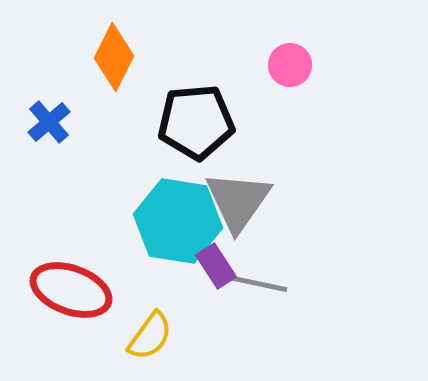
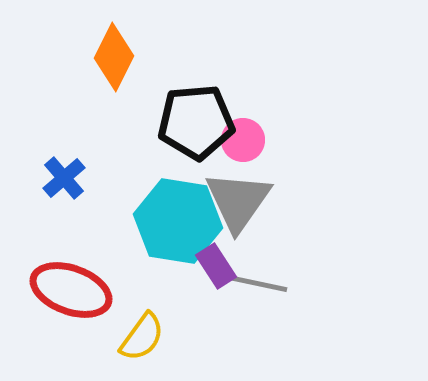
pink circle: moved 47 px left, 75 px down
blue cross: moved 15 px right, 56 px down
yellow semicircle: moved 8 px left, 1 px down
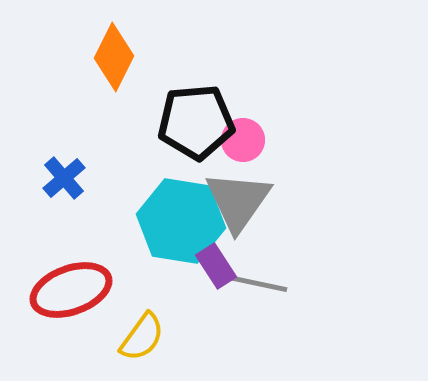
cyan hexagon: moved 3 px right
red ellipse: rotated 40 degrees counterclockwise
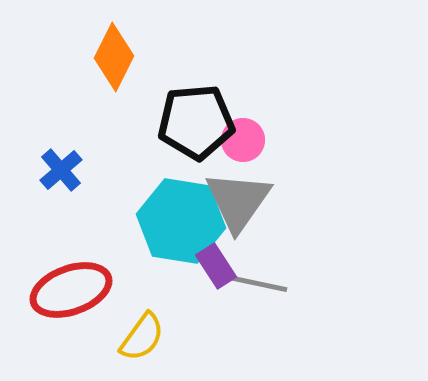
blue cross: moved 3 px left, 8 px up
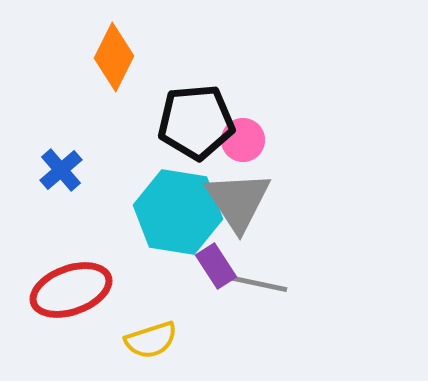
gray triangle: rotated 8 degrees counterclockwise
cyan hexagon: moved 3 px left, 9 px up
yellow semicircle: moved 9 px right, 3 px down; rotated 36 degrees clockwise
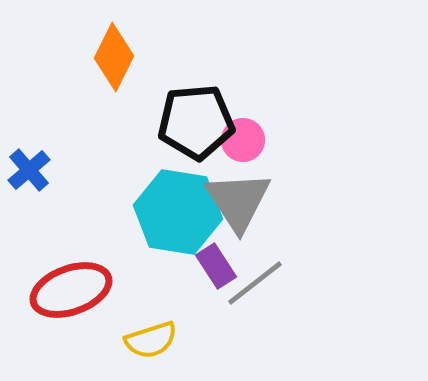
blue cross: moved 32 px left
gray line: rotated 50 degrees counterclockwise
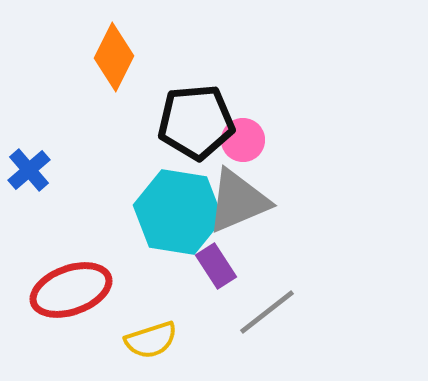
gray triangle: rotated 40 degrees clockwise
gray line: moved 12 px right, 29 px down
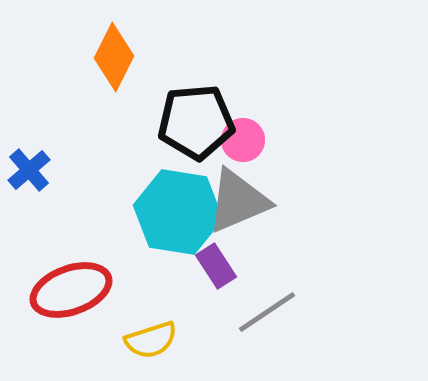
gray line: rotated 4 degrees clockwise
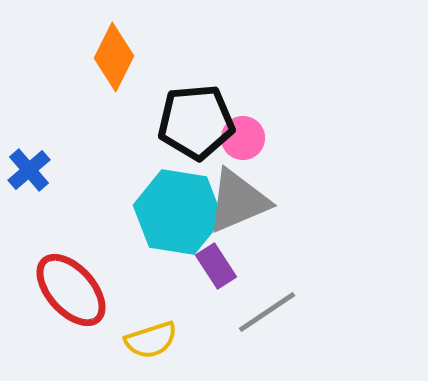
pink circle: moved 2 px up
red ellipse: rotated 68 degrees clockwise
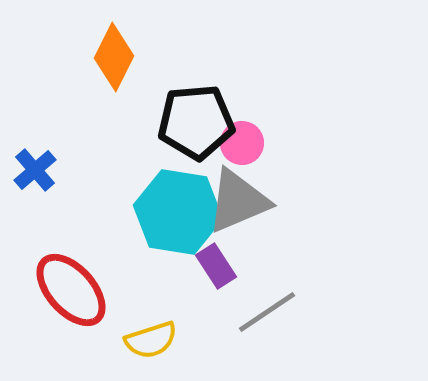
pink circle: moved 1 px left, 5 px down
blue cross: moved 6 px right
